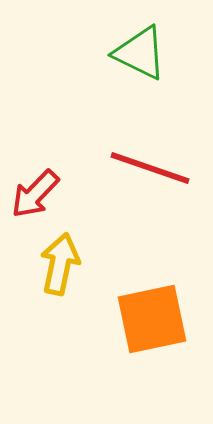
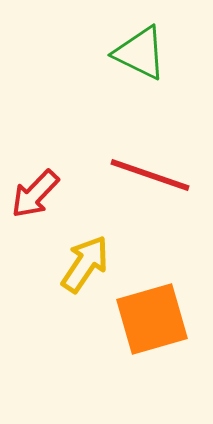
red line: moved 7 px down
yellow arrow: moved 25 px right; rotated 22 degrees clockwise
orange square: rotated 4 degrees counterclockwise
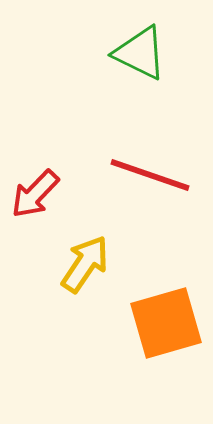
orange square: moved 14 px right, 4 px down
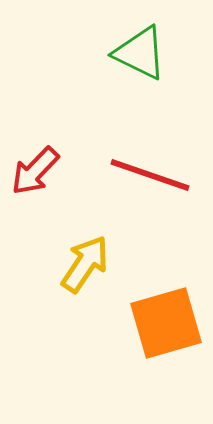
red arrow: moved 23 px up
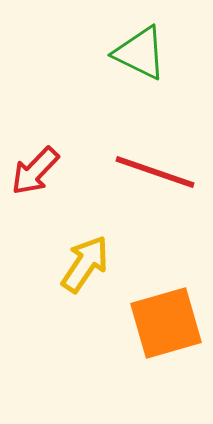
red line: moved 5 px right, 3 px up
